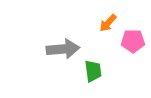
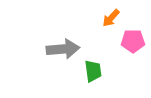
orange arrow: moved 3 px right, 5 px up
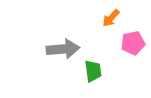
pink pentagon: moved 2 px down; rotated 10 degrees counterclockwise
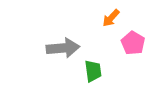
pink pentagon: rotated 30 degrees counterclockwise
gray arrow: moved 1 px up
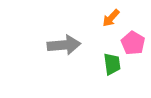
gray arrow: moved 1 px right, 3 px up
green trapezoid: moved 19 px right, 7 px up
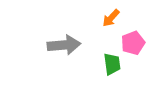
pink pentagon: rotated 20 degrees clockwise
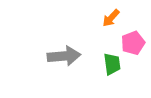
gray arrow: moved 11 px down
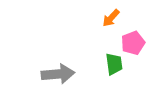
gray arrow: moved 6 px left, 18 px down
green trapezoid: moved 2 px right
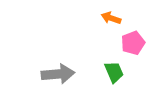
orange arrow: rotated 66 degrees clockwise
green trapezoid: moved 8 px down; rotated 15 degrees counterclockwise
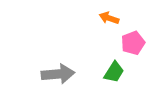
orange arrow: moved 2 px left
green trapezoid: rotated 55 degrees clockwise
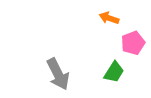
gray arrow: rotated 68 degrees clockwise
